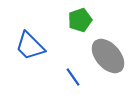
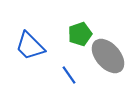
green pentagon: moved 14 px down
blue line: moved 4 px left, 2 px up
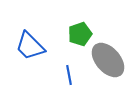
gray ellipse: moved 4 px down
blue line: rotated 24 degrees clockwise
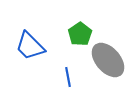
green pentagon: rotated 15 degrees counterclockwise
blue line: moved 1 px left, 2 px down
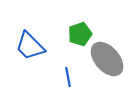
green pentagon: rotated 15 degrees clockwise
gray ellipse: moved 1 px left, 1 px up
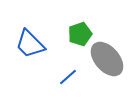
blue trapezoid: moved 2 px up
blue line: rotated 60 degrees clockwise
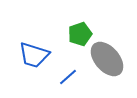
blue trapezoid: moved 4 px right, 11 px down; rotated 28 degrees counterclockwise
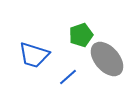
green pentagon: moved 1 px right, 1 px down
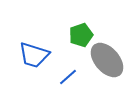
gray ellipse: moved 1 px down
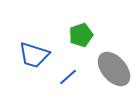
gray ellipse: moved 7 px right, 9 px down
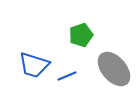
blue trapezoid: moved 10 px down
blue line: moved 1 px left, 1 px up; rotated 18 degrees clockwise
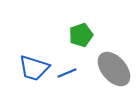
blue trapezoid: moved 3 px down
blue line: moved 3 px up
